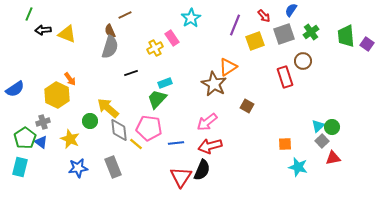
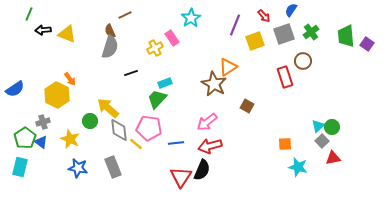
blue star at (78, 168): rotated 18 degrees clockwise
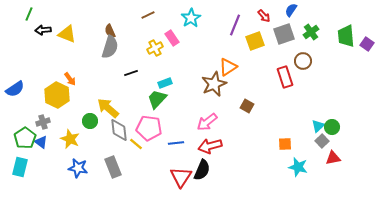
brown line at (125, 15): moved 23 px right
brown star at (214, 84): rotated 20 degrees clockwise
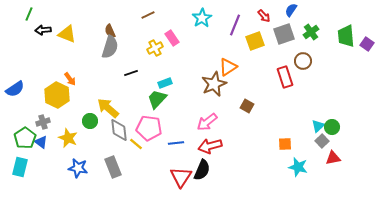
cyan star at (191, 18): moved 11 px right
yellow star at (70, 139): moved 2 px left, 1 px up
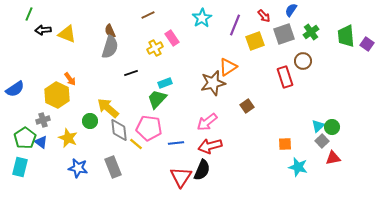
brown star at (214, 84): moved 1 px left, 1 px up; rotated 10 degrees clockwise
brown square at (247, 106): rotated 24 degrees clockwise
gray cross at (43, 122): moved 2 px up
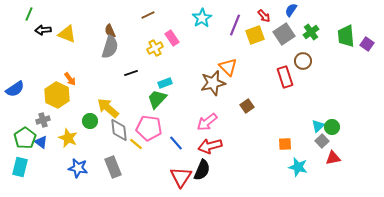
gray square at (284, 34): rotated 15 degrees counterclockwise
yellow square at (255, 41): moved 6 px up
orange triangle at (228, 67): rotated 42 degrees counterclockwise
blue line at (176, 143): rotated 56 degrees clockwise
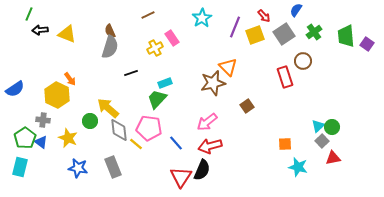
blue semicircle at (291, 10): moved 5 px right
purple line at (235, 25): moved 2 px down
black arrow at (43, 30): moved 3 px left
green cross at (311, 32): moved 3 px right
gray cross at (43, 120): rotated 24 degrees clockwise
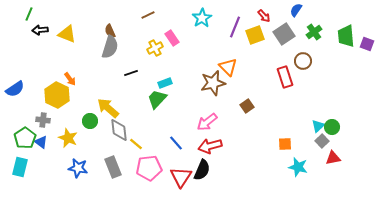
purple square at (367, 44): rotated 16 degrees counterclockwise
pink pentagon at (149, 128): moved 40 px down; rotated 15 degrees counterclockwise
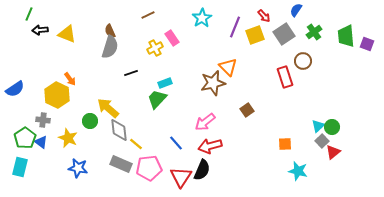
brown square at (247, 106): moved 4 px down
pink arrow at (207, 122): moved 2 px left
red triangle at (333, 158): moved 6 px up; rotated 28 degrees counterclockwise
gray rectangle at (113, 167): moved 8 px right, 3 px up; rotated 45 degrees counterclockwise
cyan star at (298, 167): moved 4 px down
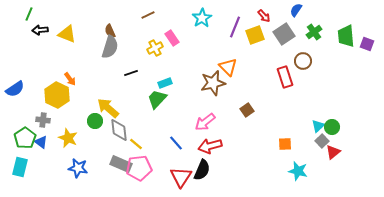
green circle at (90, 121): moved 5 px right
pink pentagon at (149, 168): moved 10 px left
